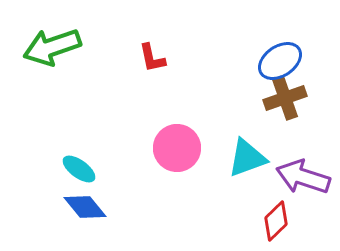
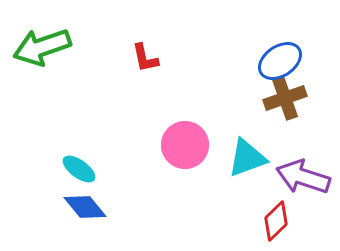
green arrow: moved 10 px left
red L-shape: moved 7 px left
pink circle: moved 8 px right, 3 px up
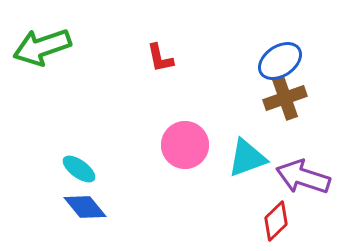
red L-shape: moved 15 px right
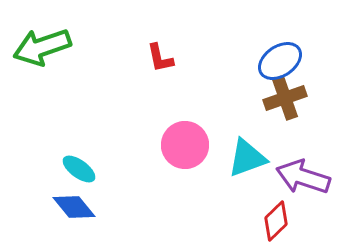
blue diamond: moved 11 px left
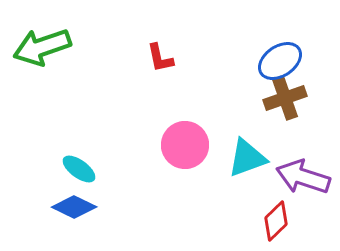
blue diamond: rotated 24 degrees counterclockwise
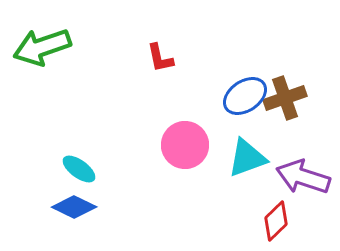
blue ellipse: moved 35 px left, 35 px down
